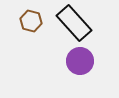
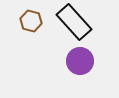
black rectangle: moved 1 px up
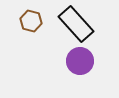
black rectangle: moved 2 px right, 2 px down
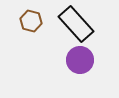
purple circle: moved 1 px up
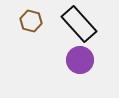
black rectangle: moved 3 px right
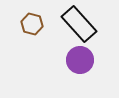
brown hexagon: moved 1 px right, 3 px down
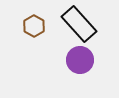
brown hexagon: moved 2 px right, 2 px down; rotated 15 degrees clockwise
